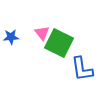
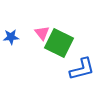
blue L-shape: rotated 96 degrees counterclockwise
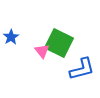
pink triangle: moved 18 px down
blue star: rotated 28 degrees counterclockwise
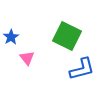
green square: moved 8 px right, 7 px up
pink triangle: moved 15 px left, 7 px down
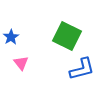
pink triangle: moved 6 px left, 5 px down
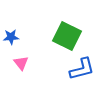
blue star: rotated 28 degrees clockwise
